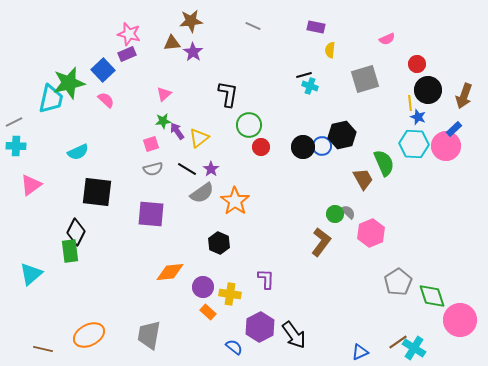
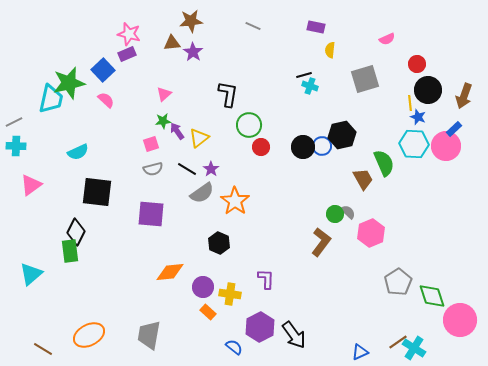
brown line at (43, 349): rotated 18 degrees clockwise
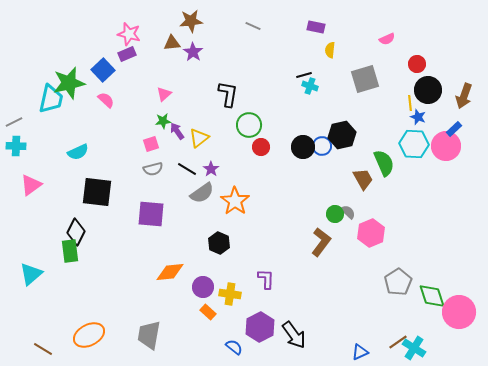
pink circle at (460, 320): moved 1 px left, 8 px up
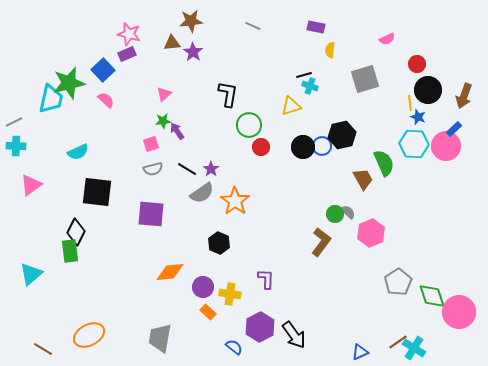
yellow triangle at (199, 138): moved 92 px right, 32 px up; rotated 20 degrees clockwise
gray trapezoid at (149, 335): moved 11 px right, 3 px down
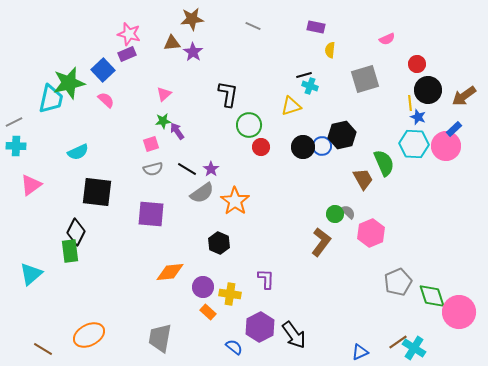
brown star at (191, 21): moved 1 px right, 2 px up
brown arrow at (464, 96): rotated 35 degrees clockwise
gray pentagon at (398, 282): rotated 8 degrees clockwise
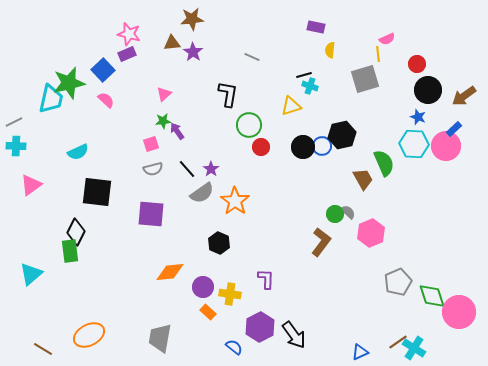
gray line at (253, 26): moved 1 px left, 31 px down
yellow line at (410, 103): moved 32 px left, 49 px up
black line at (187, 169): rotated 18 degrees clockwise
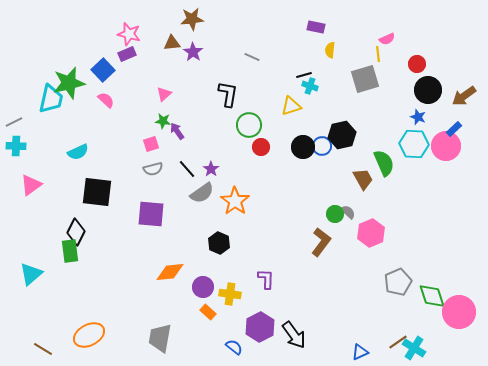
green star at (163, 121): rotated 14 degrees clockwise
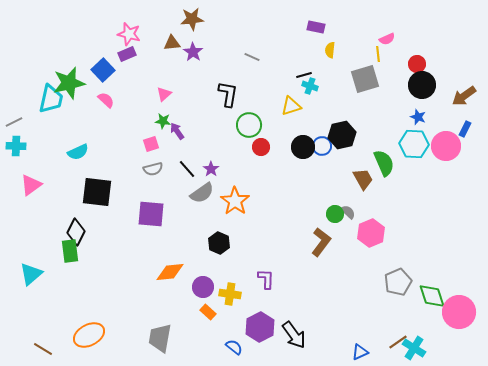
black circle at (428, 90): moved 6 px left, 5 px up
blue rectangle at (454, 129): moved 11 px right; rotated 21 degrees counterclockwise
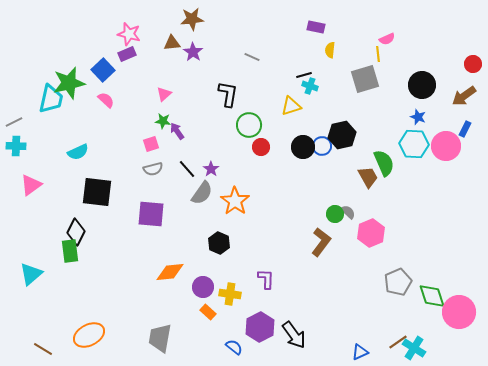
red circle at (417, 64): moved 56 px right
brown trapezoid at (363, 179): moved 5 px right, 2 px up
gray semicircle at (202, 193): rotated 20 degrees counterclockwise
